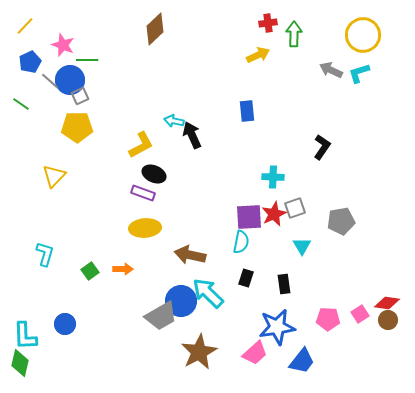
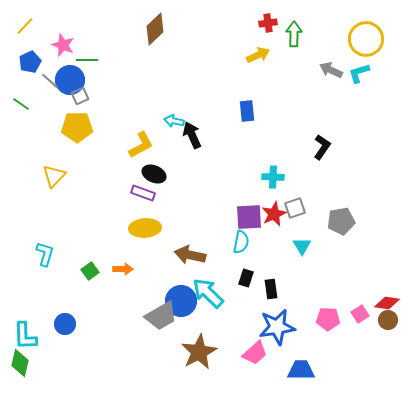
yellow circle at (363, 35): moved 3 px right, 4 px down
black rectangle at (284, 284): moved 13 px left, 5 px down
blue trapezoid at (302, 361): moved 1 px left, 9 px down; rotated 128 degrees counterclockwise
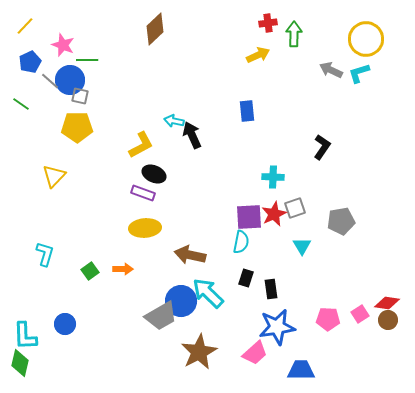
gray square at (80, 96): rotated 36 degrees clockwise
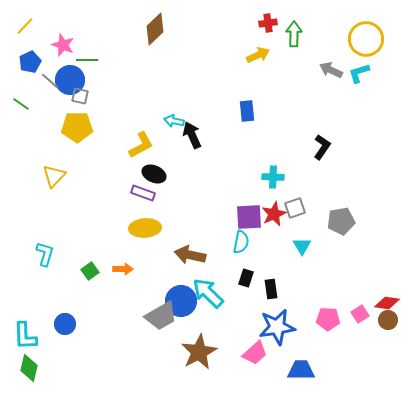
green diamond at (20, 363): moved 9 px right, 5 px down
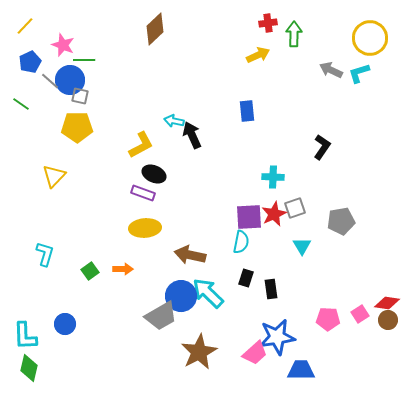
yellow circle at (366, 39): moved 4 px right, 1 px up
green line at (87, 60): moved 3 px left
blue circle at (181, 301): moved 5 px up
blue star at (277, 327): moved 10 px down
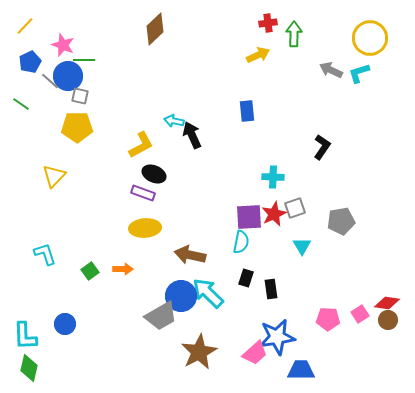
blue circle at (70, 80): moved 2 px left, 4 px up
cyan L-shape at (45, 254): rotated 35 degrees counterclockwise
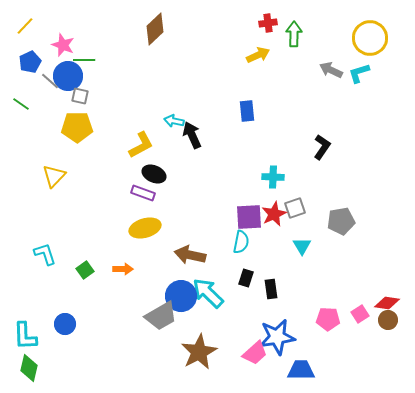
yellow ellipse at (145, 228): rotated 12 degrees counterclockwise
green square at (90, 271): moved 5 px left, 1 px up
